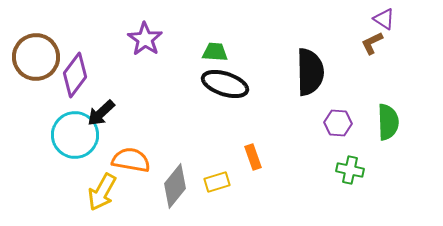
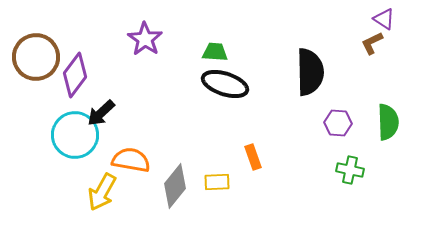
yellow rectangle: rotated 15 degrees clockwise
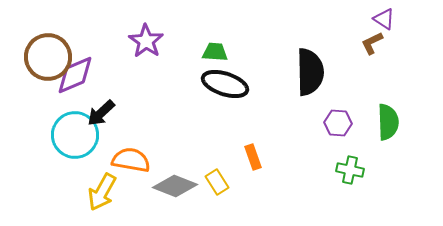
purple star: moved 1 px right, 2 px down
brown circle: moved 12 px right
purple diamond: rotated 30 degrees clockwise
yellow rectangle: rotated 60 degrees clockwise
gray diamond: rotated 72 degrees clockwise
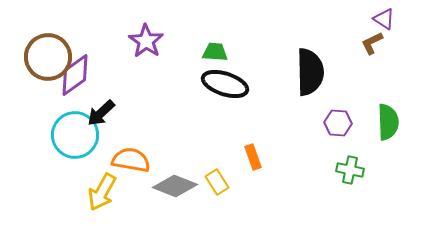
purple diamond: rotated 12 degrees counterclockwise
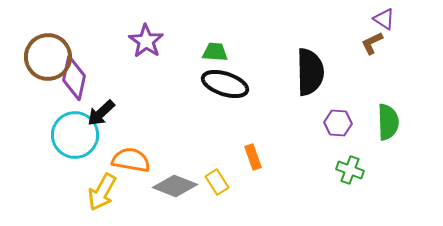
purple diamond: moved 1 px left, 3 px down; rotated 42 degrees counterclockwise
green cross: rotated 8 degrees clockwise
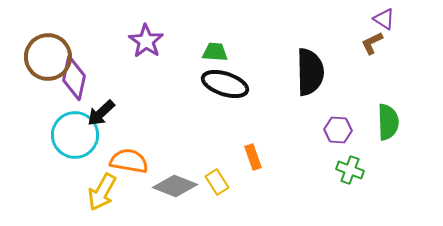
purple hexagon: moved 7 px down
orange semicircle: moved 2 px left, 1 px down
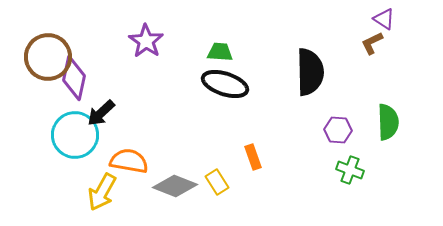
green trapezoid: moved 5 px right
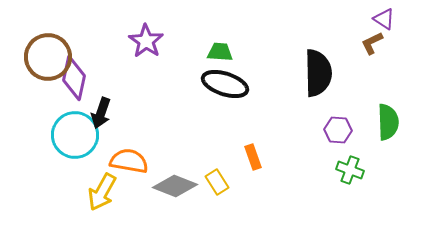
black semicircle: moved 8 px right, 1 px down
black arrow: rotated 28 degrees counterclockwise
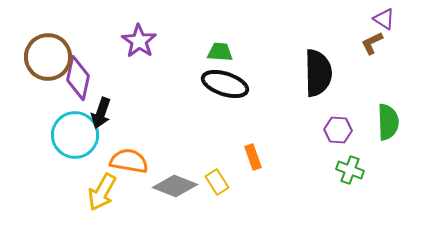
purple star: moved 7 px left
purple diamond: moved 4 px right
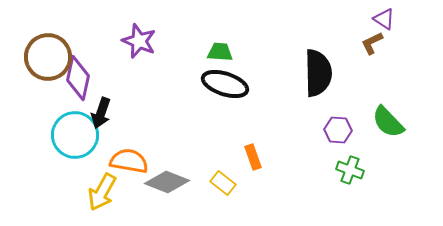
purple star: rotated 12 degrees counterclockwise
green semicircle: rotated 138 degrees clockwise
yellow rectangle: moved 6 px right, 1 px down; rotated 20 degrees counterclockwise
gray diamond: moved 8 px left, 4 px up
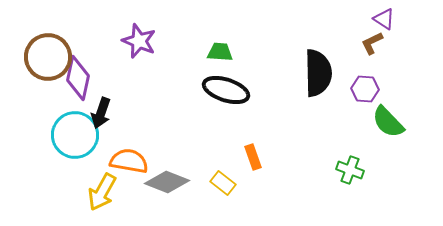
black ellipse: moved 1 px right, 6 px down
purple hexagon: moved 27 px right, 41 px up
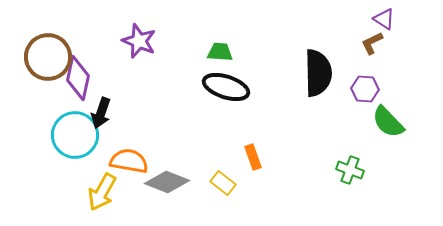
black ellipse: moved 3 px up
